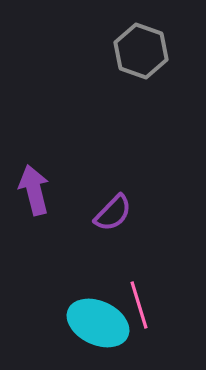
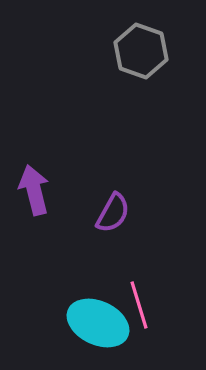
purple semicircle: rotated 15 degrees counterclockwise
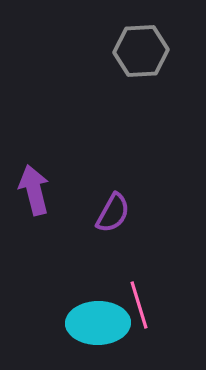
gray hexagon: rotated 22 degrees counterclockwise
cyan ellipse: rotated 26 degrees counterclockwise
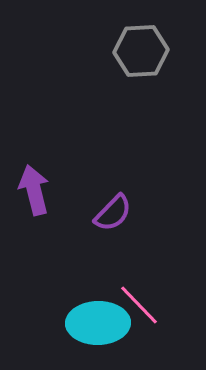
purple semicircle: rotated 15 degrees clockwise
pink line: rotated 27 degrees counterclockwise
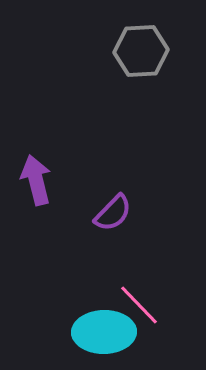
purple arrow: moved 2 px right, 10 px up
cyan ellipse: moved 6 px right, 9 px down
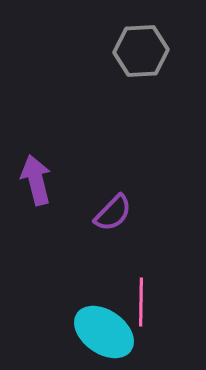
pink line: moved 2 px right, 3 px up; rotated 45 degrees clockwise
cyan ellipse: rotated 36 degrees clockwise
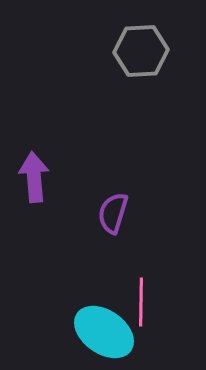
purple arrow: moved 2 px left, 3 px up; rotated 9 degrees clockwise
purple semicircle: rotated 153 degrees clockwise
